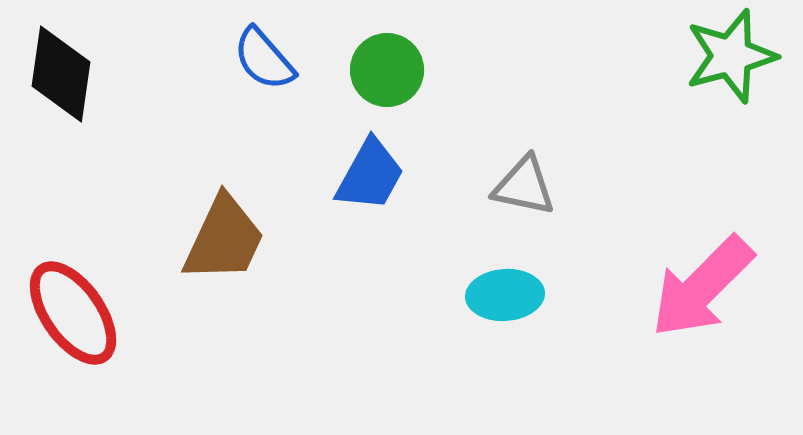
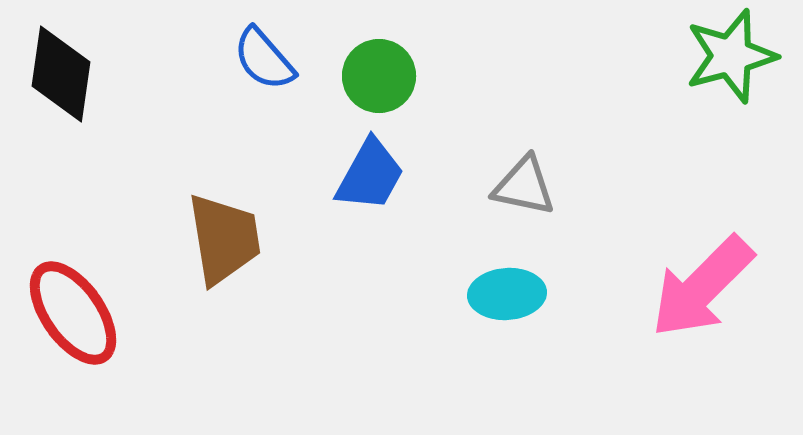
green circle: moved 8 px left, 6 px down
brown trapezoid: rotated 34 degrees counterclockwise
cyan ellipse: moved 2 px right, 1 px up
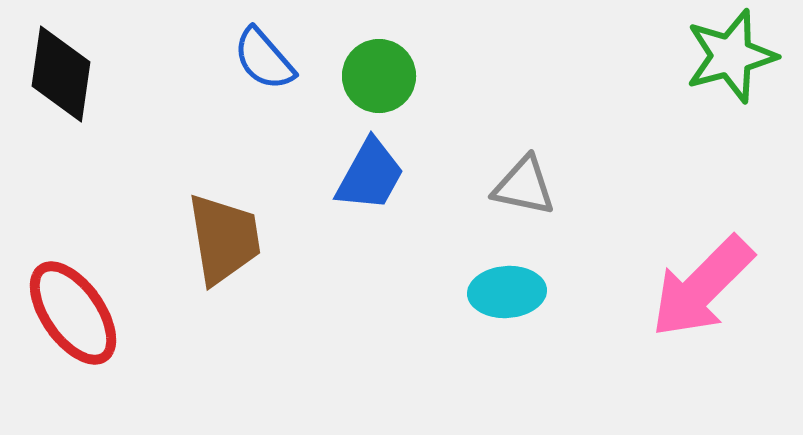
cyan ellipse: moved 2 px up
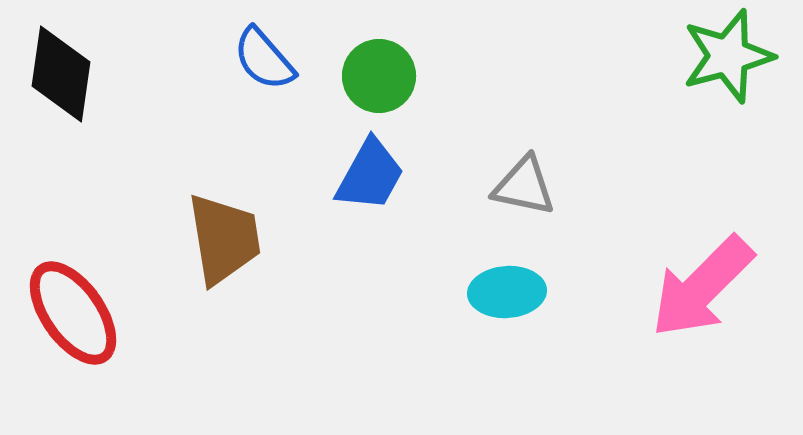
green star: moved 3 px left
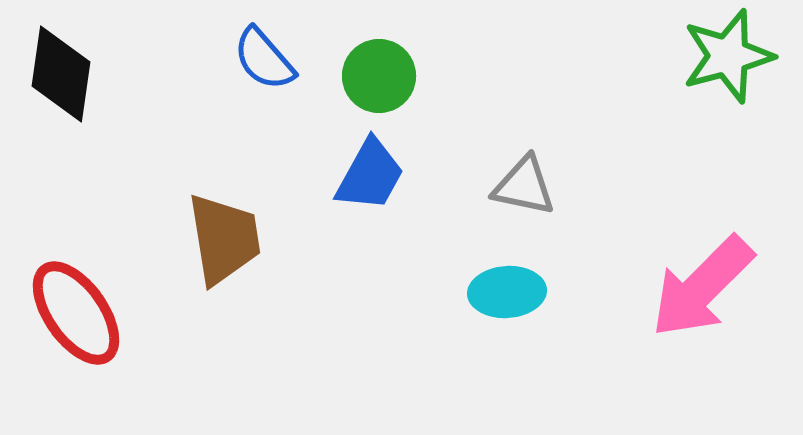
red ellipse: moved 3 px right
